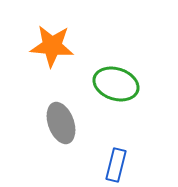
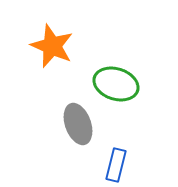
orange star: rotated 18 degrees clockwise
gray ellipse: moved 17 px right, 1 px down
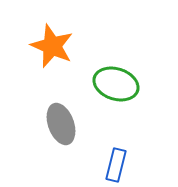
gray ellipse: moved 17 px left
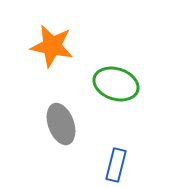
orange star: rotated 12 degrees counterclockwise
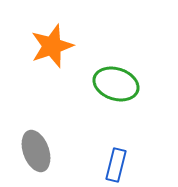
orange star: rotated 30 degrees counterclockwise
gray ellipse: moved 25 px left, 27 px down
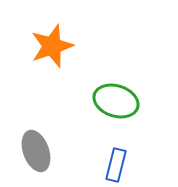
green ellipse: moved 17 px down
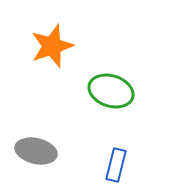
green ellipse: moved 5 px left, 10 px up
gray ellipse: rotated 57 degrees counterclockwise
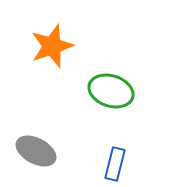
gray ellipse: rotated 15 degrees clockwise
blue rectangle: moved 1 px left, 1 px up
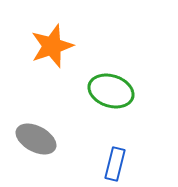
gray ellipse: moved 12 px up
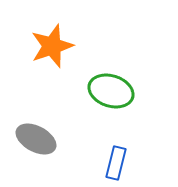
blue rectangle: moved 1 px right, 1 px up
